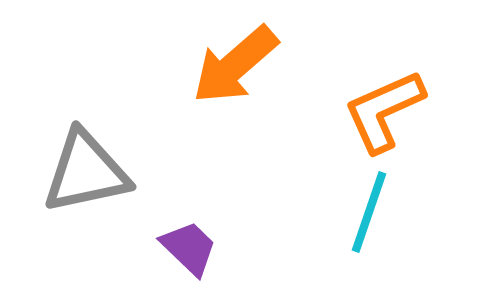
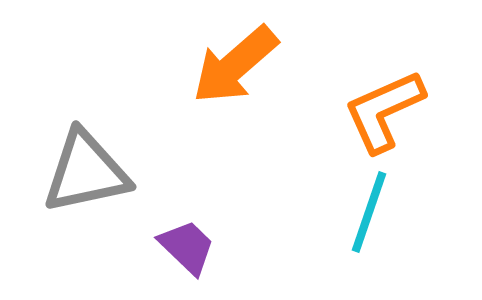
purple trapezoid: moved 2 px left, 1 px up
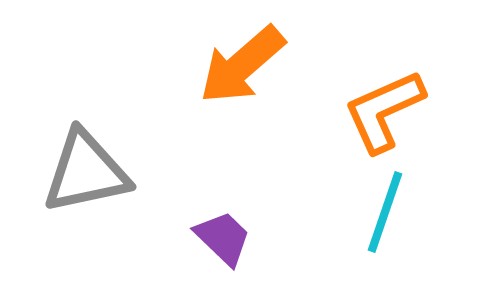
orange arrow: moved 7 px right
cyan line: moved 16 px right
purple trapezoid: moved 36 px right, 9 px up
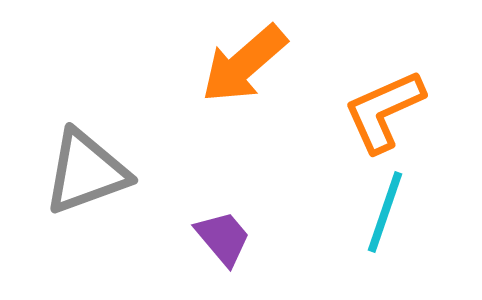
orange arrow: moved 2 px right, 1 px up
gray triangle: rotated 8 degrees counterclockwise
purple trapezoid: rotated 6 degrees clockwise
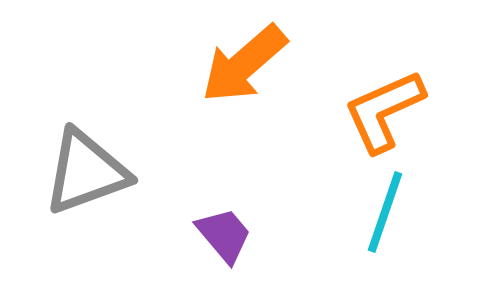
purple trapezoid: moved 1 px right, 3 px up
